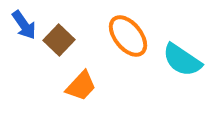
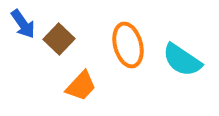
blue arrow: moved 1 px left, 1 px up
orange ellipse: moved 9 px down; rotated 24 degrees clockwise
brown square: moved 1 px up
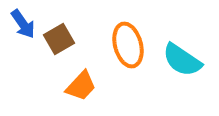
brown square: rotated 16 degrees clockwise
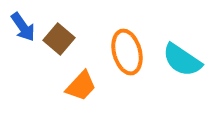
blue arrow: moved 3 px down
brown square: rotated 20 degrees counterclockwise
orange ellipse: moved 1 px left, 7 px down
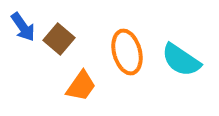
cyan semicircle: moved 1 px left
orange trapezoid: rotated 8 degrees counterclockwise
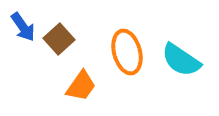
brown square: rotated 8 degrees clockwise
